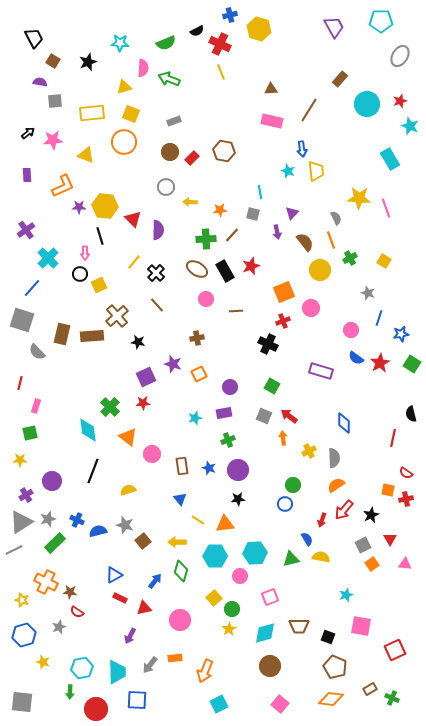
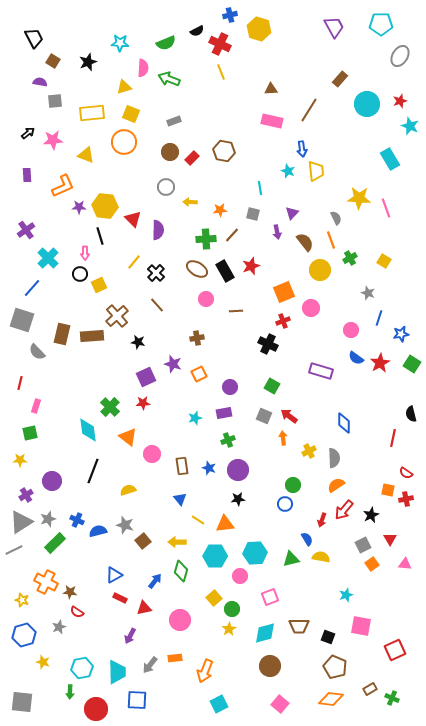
cyan pentagon at (381, 21): moved 3 px down
cyan line at (260, 192): moved 4 px up
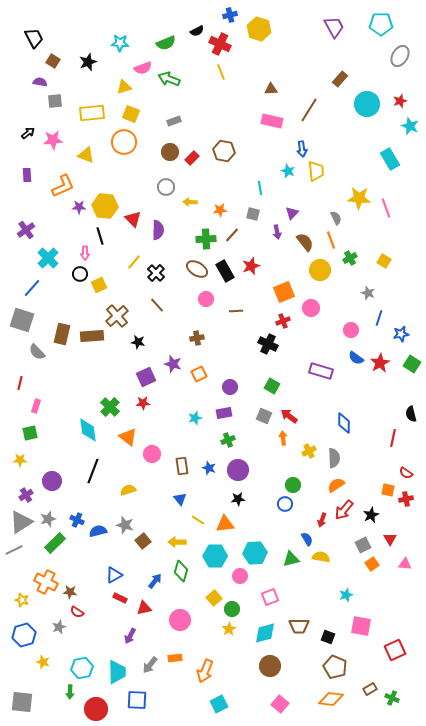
pink semicircle at (143, 68): rotated 66 degrees clockwise
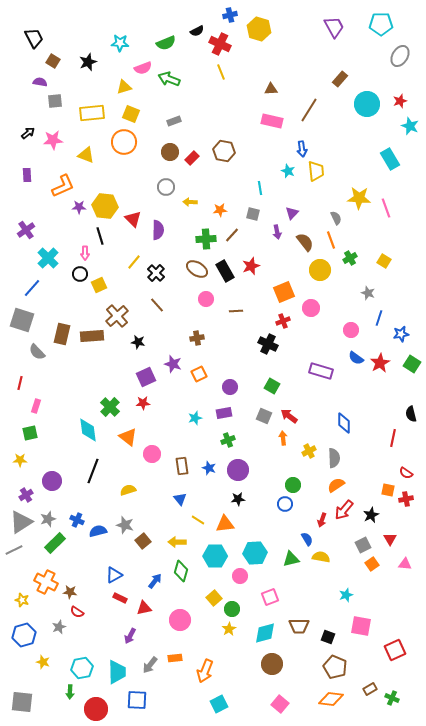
brown circle at (270, 666): moved 2 px right, 2 px up
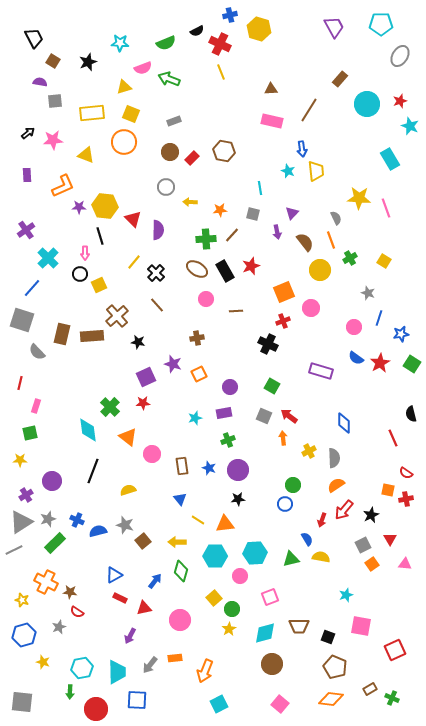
pink circle at (351, 330): moved 3 px right, 3 px up
red line at (393, 438): rotated 36 degrees counterclockwise
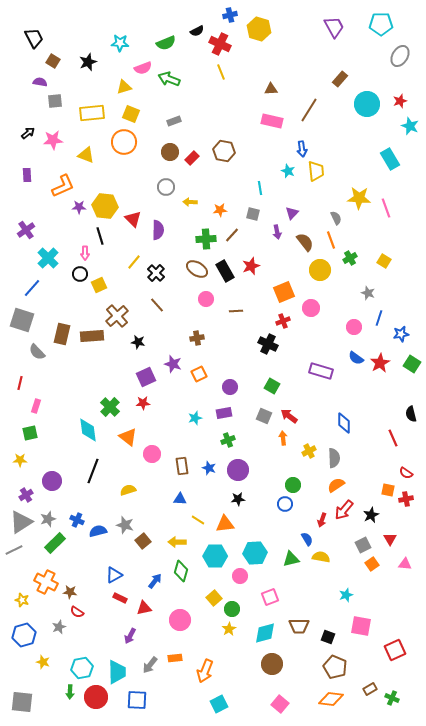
blue triangle at (180, 499): rotated 48 degrees counterclockwise
red circle at (96, 709): moved 12 px up
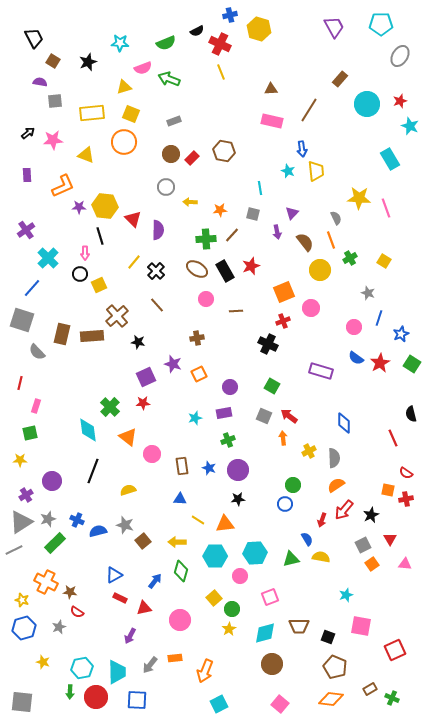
brown circle at (170, 152): moved 1 px right, 2 px down
black cross at (156, 273): moved 2 px up
blue star at (401, 334): rotated 14 degrees counterclockwise
blue hexagon at (24, 635): moved 7 px up
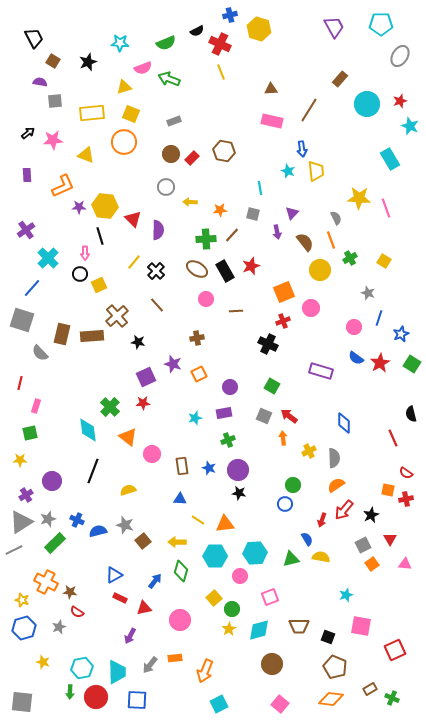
gray semicircle at (37, 352): moved 3 px right, 1 px down
black star at (238, 499): moved 1 px right, 6 px up; rotated 16 degrees clockwise
cyan diamond at (265, 633): moved 6 px left, 3 px up
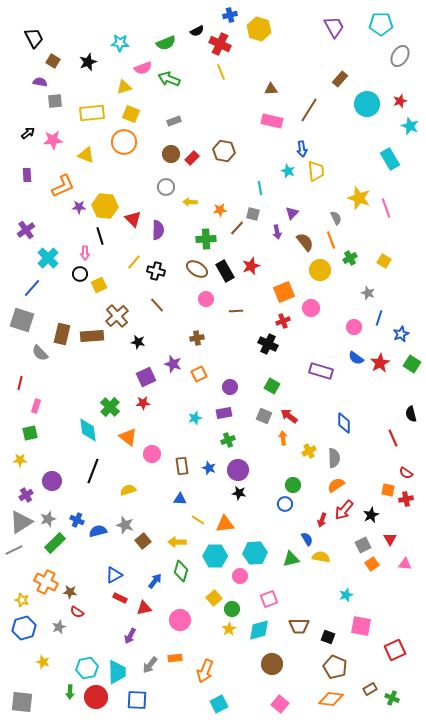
yellow star at (359, 198): rotated 15 degrees clockwise
brown line at (232, 235): moved 5 px right, 7 px up
black cross at (156, 271): rotated 30 degrees counterclockwise
pink square at (270, 597): moved 1 px left, 2 px down
cyan hexagon at (82, 668): moved 5 px right
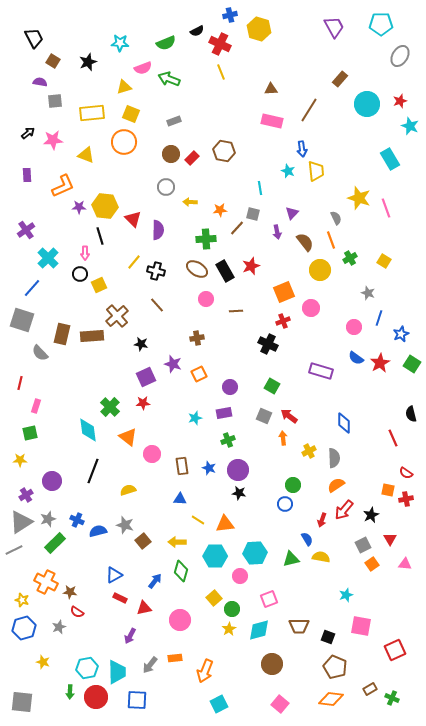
black star at (138, 342): moved 3 px right, 2 px down
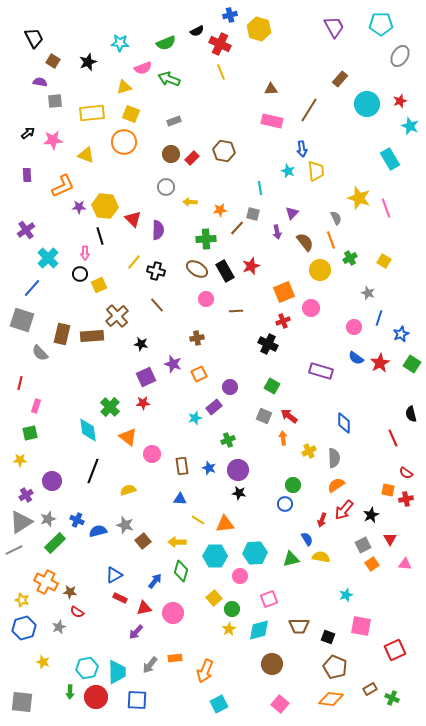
purple rectangle at (224, 413): moved 10 px left, 6 px up; rotated 28 degrees counterclockwise
pink circle at (180, 620): moved 7 px left, 7 px up
purple arrow at (130, 636): moved 6 px right, 4 px up; rotated 14 degrees clockwise
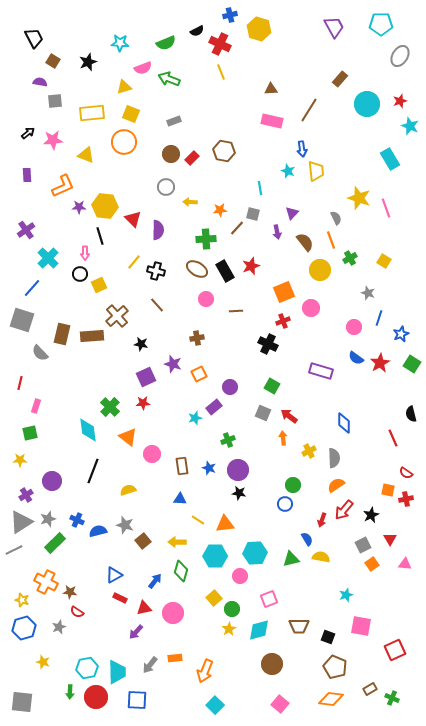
gray square at (264, 416): moved 1 px left, 3 px up
cyan square at (219, 704): moved 4 px left, 1 px down; rotated 18 degrees counterclockwise
